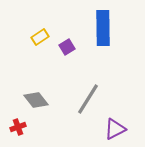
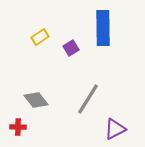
purple square: moved 4 px right, 1 px down
red cross: rotated 21 degrees clockwise
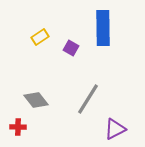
purple square: rotated 28 degrees counterclockwise
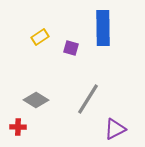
purple square: rotated 14 degrees counterclockwise
gray diamond: rotated 20 degrees counterclockwise
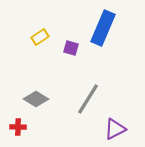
blue rectangle: rotated 24 degrees clockwise
gray diamond: moved 1 px up
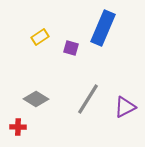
purple triangle: moved 10 px right, 22 px up
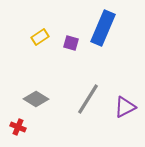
purple square: moved 5 px up
red cross: rotated 21 degrees clockwise
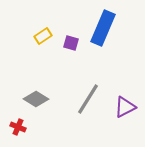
yellow rectangle: moved 3 px right, 1 px up
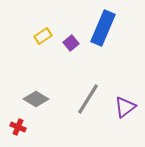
purple square: rotated 35 degrees clockwise
purple triangle: rotated 10 degrees counterclockwise
